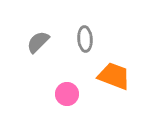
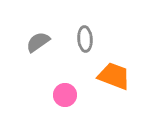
gray semicircle: rotated 10 degrees clockwise
pink circle: moved 2 px left, 1 px down
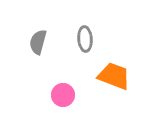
gray semicircle: rotated 40 degrees counterclockwise
pink circle: moved 2 px left
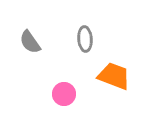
gray semicircle: moved 8 px left; rotated 50 degrees counterclockwise
pink circle: moved 1 px right, 1 px up
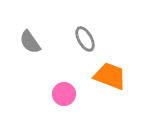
gray ellipse: rotated 25 degrees counterclockwise
orange trapezoid: moved 4 px left
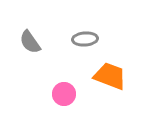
gray ellipse: rotated 65 degrees counterclockwise
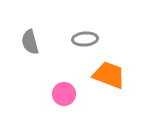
gray semicircle: rotated 20 degrees clockwise
orange trapezoid: moved 1 px left, 1 px up
